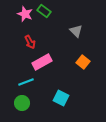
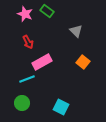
green rectangle: moved 3 px right
red arrow: moved 2 px left
cyan line: moved 1 px right, 3 px up
cyan square: moved 9 px down
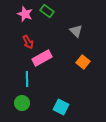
pink rectangle: moved 4 px up
cyan line: rotated 70 degrees counterclockwise
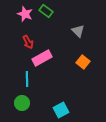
green rectangle: moved 1 px left
gray triangle: moved 2 px right
cyan square: moved 3 px down; rotated 35 degrees clockwise
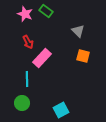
pink rectangle: rotated 18 degrees counterclockwise
orange square: moved 6 px up; rotated 24 degrees counterclockwise
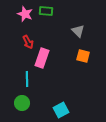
green rectangle: rotated 32 degrees counterclockwise
pink rectangle: rotated 24 degrees counterclockwise
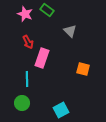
green rectangle: moved 1 px right, 1 px up; rotated 32 degrees clockwise
gray triangle: moved 8 px left
orange square: moved 13 px down
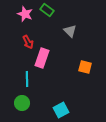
orange square: moved 2 px right, 2 px up
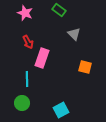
green rectangle: moved 12 px right
pink star: moved 1 px up
gray triangle: moved 4 px right, 3 px down
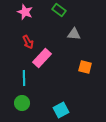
pink star: moved 1 px up
gray triangle: rotated 40 degrees counterclockwise
pink rectangle: rotated 24 degrees clockwise
cyan line: moved 3 px left, 1 px up
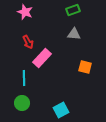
green rectangle: moved 14 px right; rotated 56 degrees counterclockwise
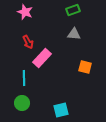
cyan square: rotated 14 degrees clockwise
